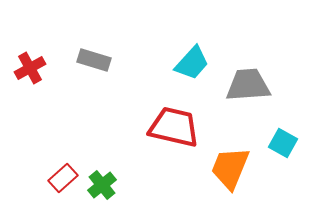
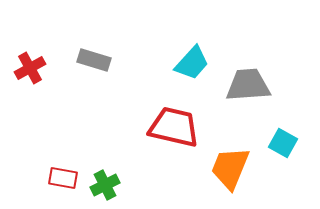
red rectangle: rotated 52 degrees clockwise
green cross: moved 3 px right; rotated 12 degrees clockwise
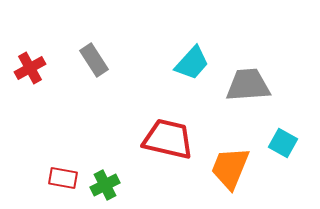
gray rectangle: rotated 40 degrees clockwise
red trapezoid: moved 6 px left, 12 px down
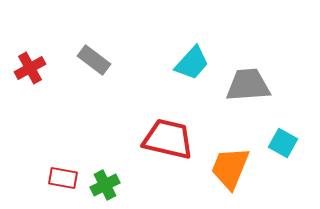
gray rectangle: rotated 20 degrees counterclockwise
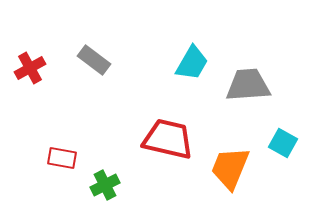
cyan trapezoid: rotated 12 degrees counterclockwise
red rectangle: moved 1 px left, 20 px up
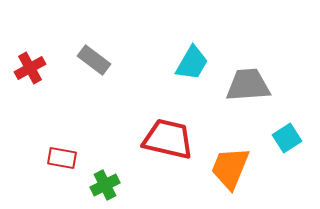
cyan square: moved 4 px right, 5 px up; rotated 28 degrees clockwise
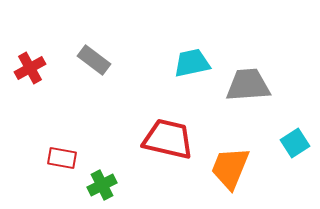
cyan trapezoid: rotated 132 degrees counterclockwise
cyan square: moved 8 px right, 5 px down
green cross: moved 3 px left
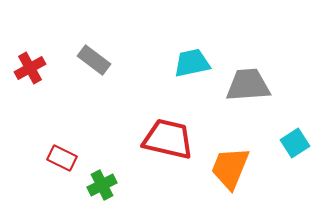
red rectangle: rotated 16 degrees clockwise
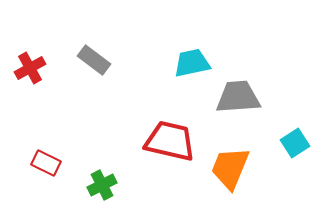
gray trapezoid: moved 10 px left, 12 px down
red trapezoid: moved 2 px right, 2 px down
red rectangle: moved 16 px left, 5 px down
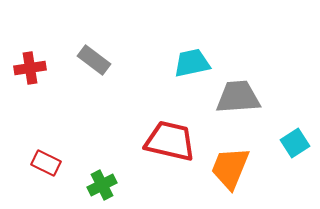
red cross: rotated 20 degrees clockwise
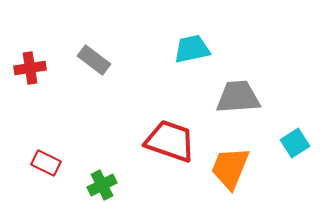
cyan trapezoid: moved 14 px up
red trapezoid: rotated 6 degrees clockwise
